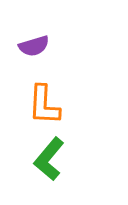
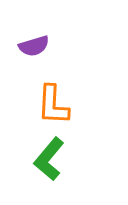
orange L-shape: moved 9 px right
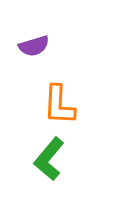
orange L-shape: moved 6 px right
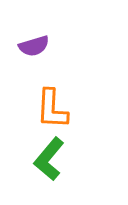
orange L-shape: moved 7 px left, 4 px down
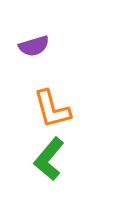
orange L-shape: rotated 18 degrees counterclockwise
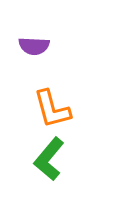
purple semicircle: rotated 20 degrees clockwise
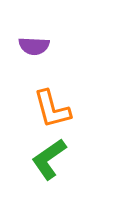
green L-shape: rotated 15 degrees clockwise
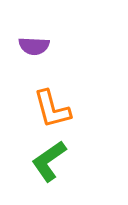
green L-shape: moved 2 px down
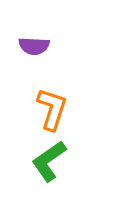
orange L-shape: rotated 147 degrees counterclockwise
